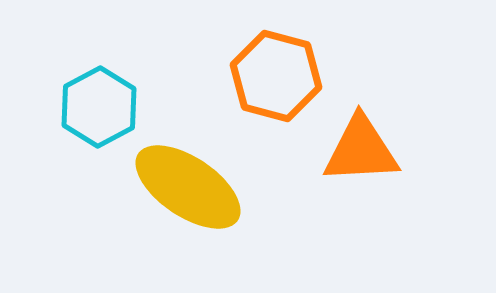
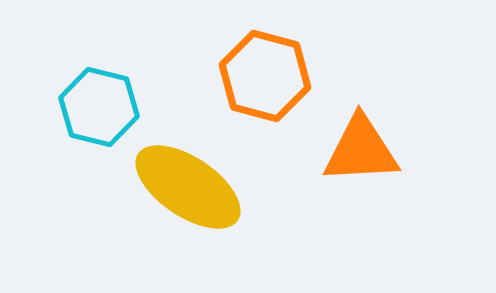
orange hexagon: moved 11 px left
cyan hexagon: rotated 18 degrees counterclockwise
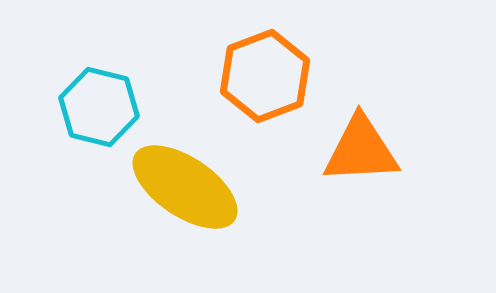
orange hexagon: rotated 24 degrees clockwise
yellow ellipse: moved 3 px left
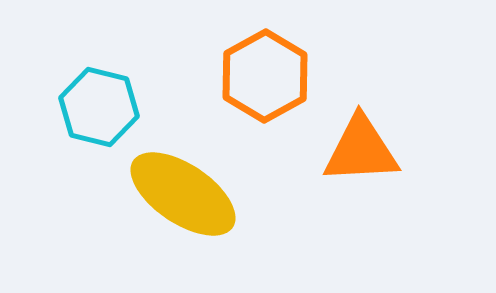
orange hexagon: rotated 8 degrees counterclockwise
yellow ellipse: moved 2 px left, 7 px down
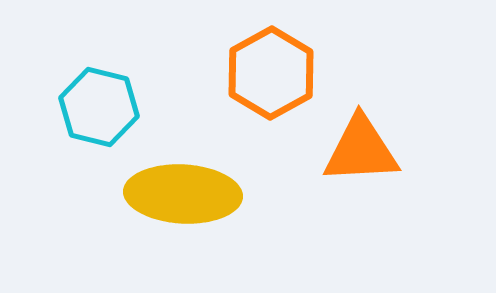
orange hexagon: moved 6 px right, 3 px up
yellow ellipse: rotated 31 degrees counterclockwise
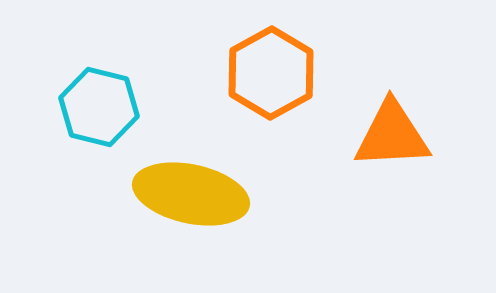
orange triangle: moved 31 px right, 15 px up
yellow ellipse: moved 8 px right; rotated 9 degrees clockwise
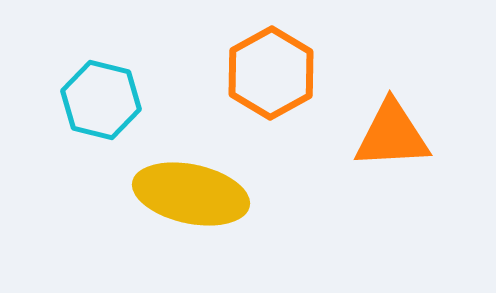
cyan hexagon: moved 2 px right, 7 px up
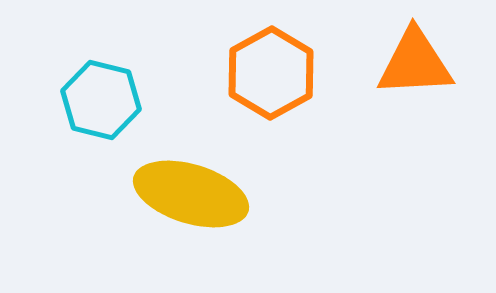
orange triangle: moved 23 px right, 72 px up
yellow ellipse: rotated 5 degrees clockwise
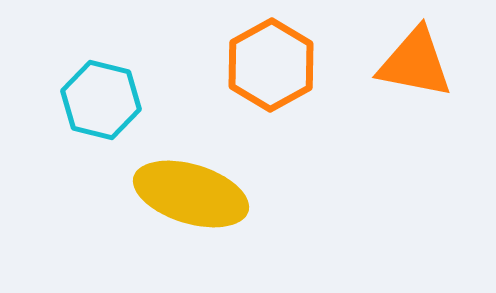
orange triangle: rotated 14 degrees clockwise
orange hexagon: moved 8 px up
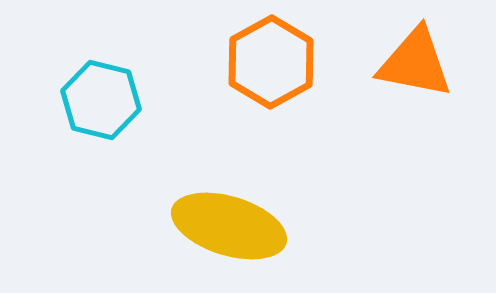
orange hexagon: moved 3 px up
yellow ellipse: moved 38 px right, 32 px down
